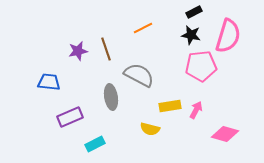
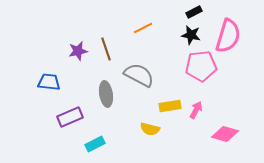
gray ellipse: moved 5 px left, 3 px up
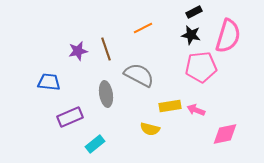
pink pentagon: moved 1 px down
pink arrow: rotated 96 degrees counterclockwise
pink diamond: rotated 28 degrees counterclockwise
cyan rectangle: rotated 12 degrees counterclockwise
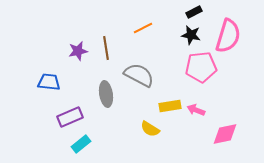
brown line: moved 1 px up; rotated 10 degrees clockwise
yellow semicircle: rotated 18 degrees clockwise
cyan rectangle: moved 14 px left
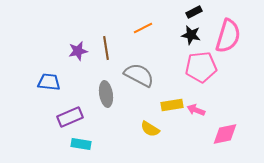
yellow rectangle: moved 2 px right, 1 px up
cyan rectangle: rotated 48 degrees clockwise
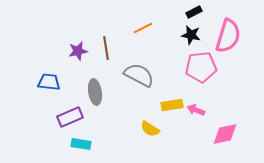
gray ellipse: moved 11 px left, 2 px up
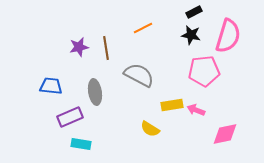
purple star: moved 1 px right, 4 px up
pink pentagon: moved 3 px right, 4 px down
blue trapezoid: moved 2 px right, 4 px down
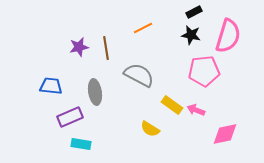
yellow rectangle: rotated 45 degrees clockwise
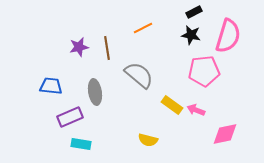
brown line: moved 1 px right
gray semicircle: rotated 12 degrees clockwise
yellow semicircle: moved 2 px left, 11 px down; rotated 18 degrees counterclockwise
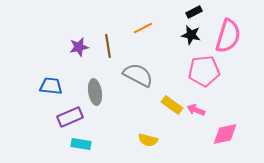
brown line: moved 1 px right, 2 px up
gray semicircle: moved 1 px left; rotated 12 degrees counterclockwise
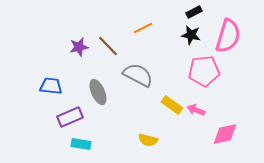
brown line: rotated 35 degrees counterclockwise
gray ellipse: moved 3 px right; rotated 15 degrees counterclockwise
